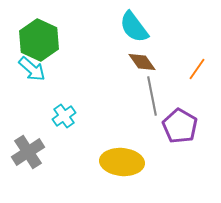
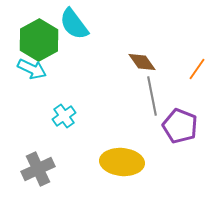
cyan semicircle: moved 60 px left, 3 px up
green hexagon: rotated 6 degrees clockwise
cyan arrow: rotated 16 degrees counterclockwise
purple pentagon: rotated 8 degrees counterclockwise
gray cross: moved 10 px right, 17 px down; rotated 8 degrees clockwise
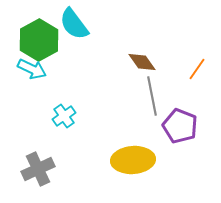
yellow ellipse: moved 11 px right, 2 px up; rotated 9 degrees counterclockwise
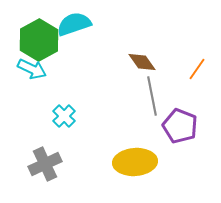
cyan semicircle: rotated 108 degrees clockwise
cyan cross: rotated 10 degrees counterclockwise
yellow ellipse: moved 2 px right, 2 px down
gray cross: moved 7 px right, 5 px up
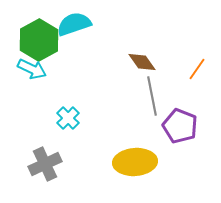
cyan cross: moved 4 px right, 2 px down
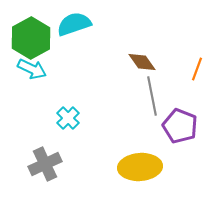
green hexagon: moved 8 px left, 2 px up
orange line: rotated 15 degrees counterclockwise
yellow ellipse: moved 5 px right, 5 px down
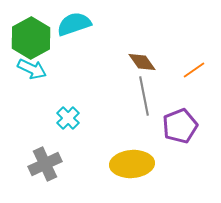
orange line: moved 3 px left, 1 px down; rotated 35 degrees clockwise
gray line: moved 8 px left
purple pentagon: rotated 28 degrees clockwise
yellow ellipse: moved 8 px left, 3 px up
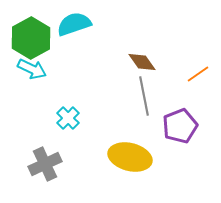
orange line: moved 4 px right, 4 px down
yellow ellipse: moved 2 px left, 7 px up; rotated 18 degrees clockwise
